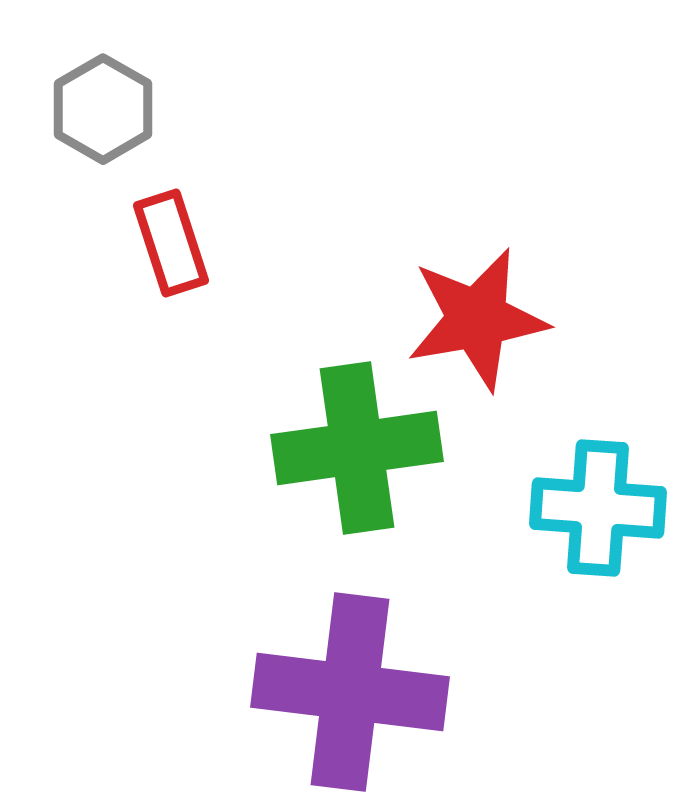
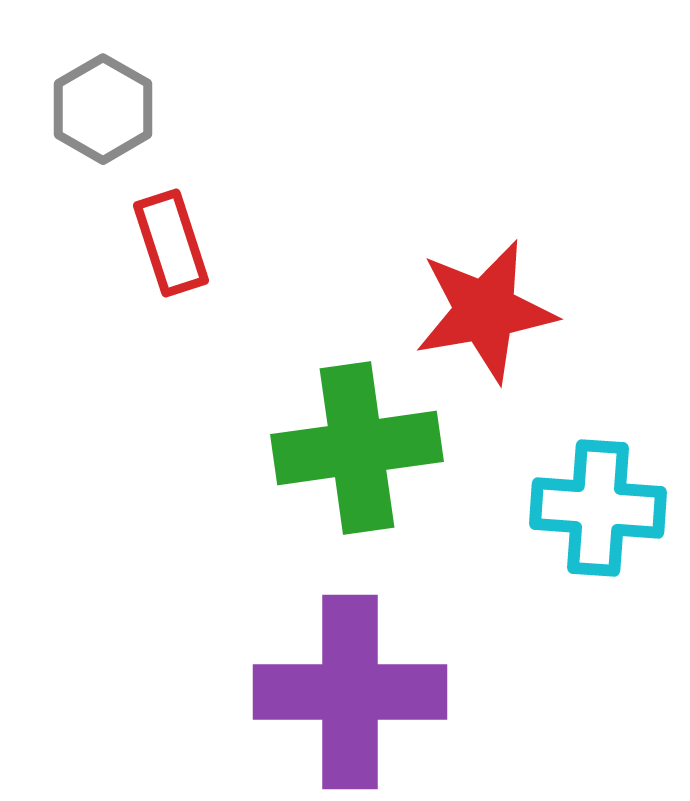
red star: moved 8 px right, 8 px up
purple cross: rotated 7 degrees counterclockwise
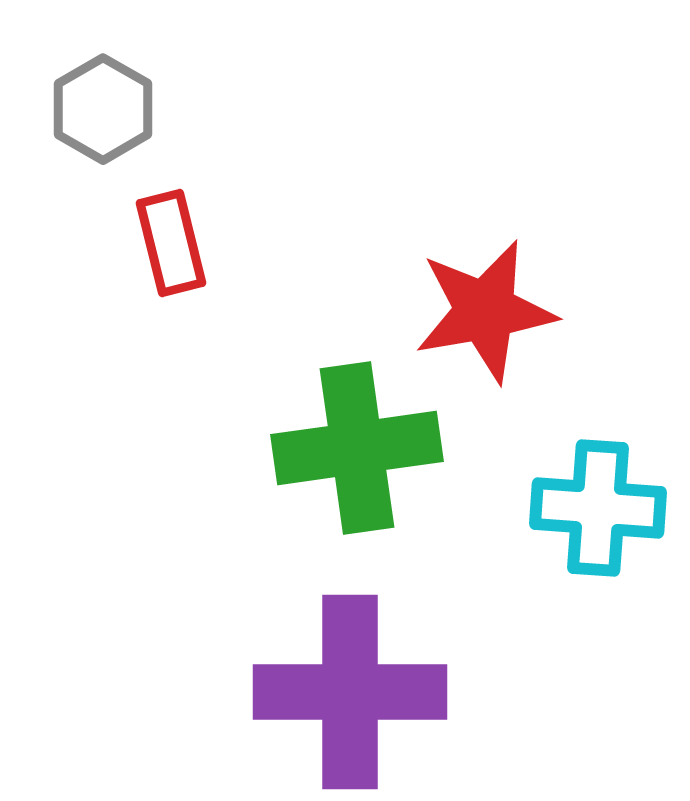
red rectangle: rotated 4 degrees clockwise
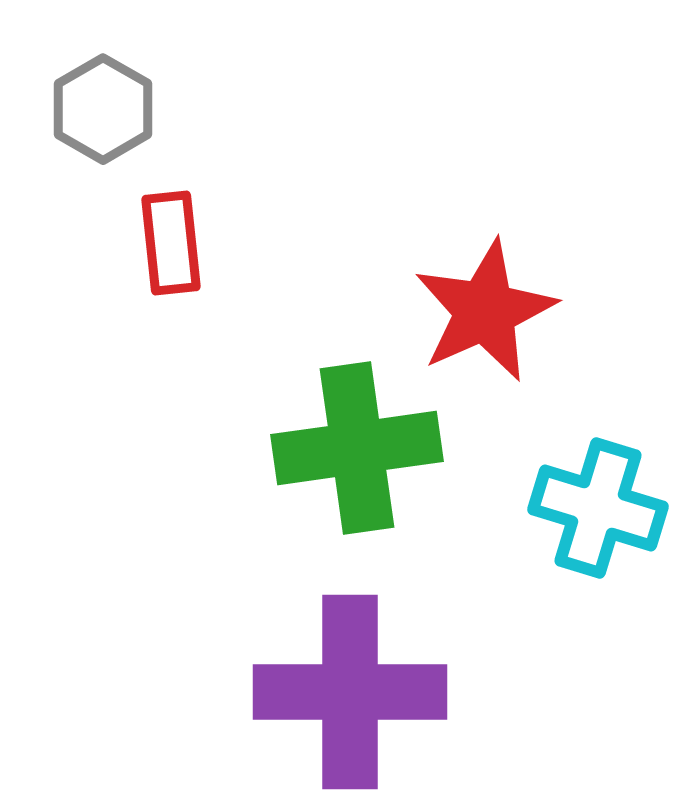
red rectangle: rotated 8 degrees clockwise
red star: rotated 14 degrees counterclockwise
cyan cross: rotated 13 degrees clockwise
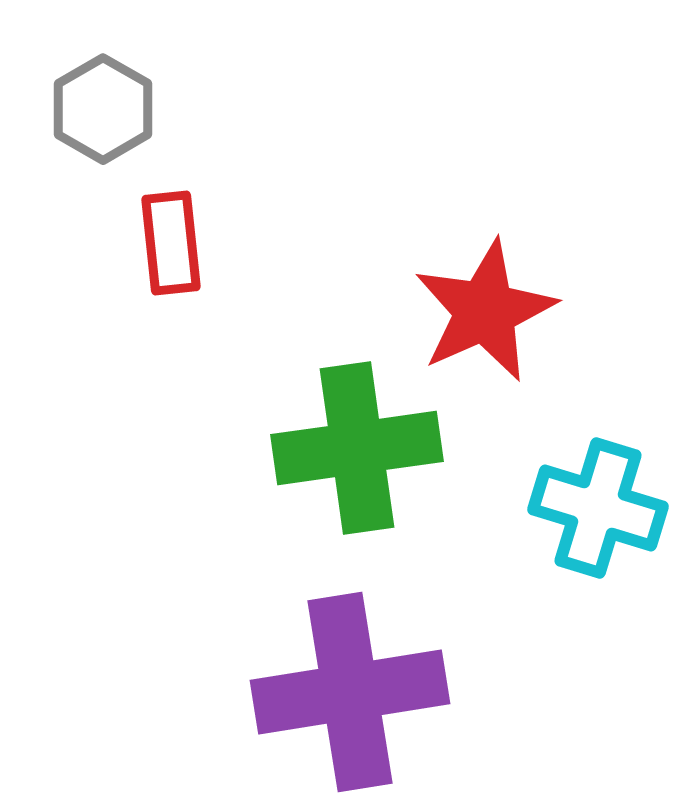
purple cross: rotated 9 degrees counterclockwise
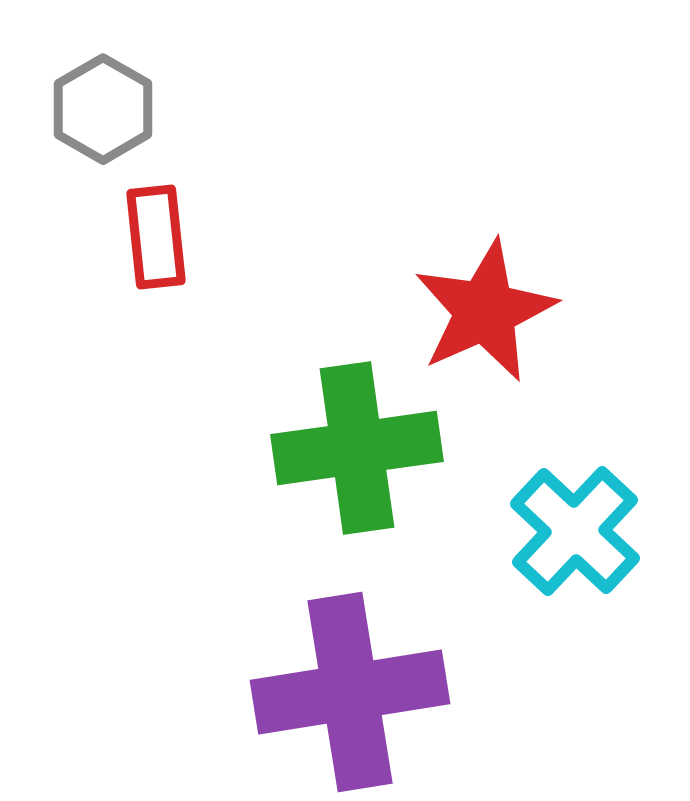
red rectangle: moved 15 px left, 6 px up
cyan cross: moved 23 px left, 23 px down; rotated 26 degrees clockwise
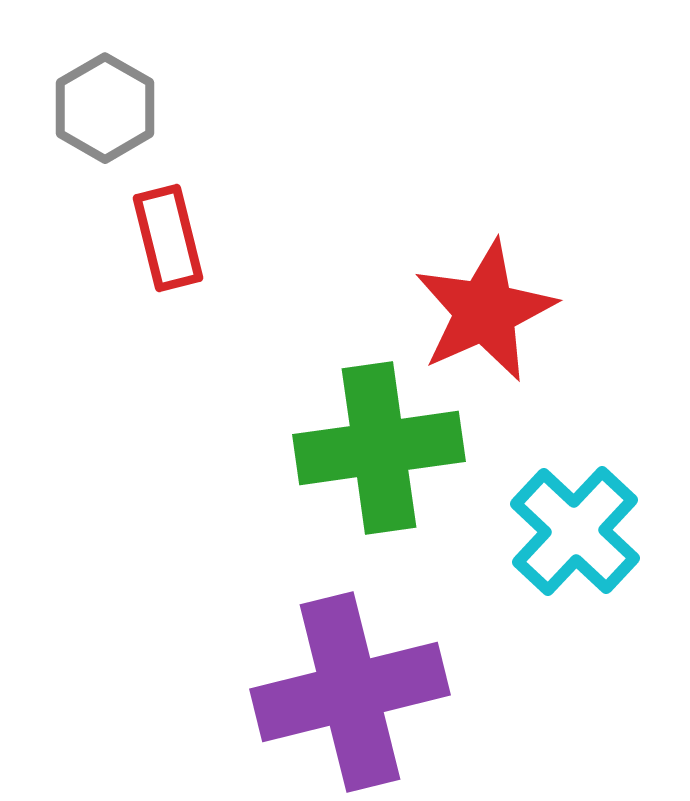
gray hexagon: moved 2 px right, 1 px up
red rectangle: moved 12 px right, 1 px down; rotated 8 degrees counterclockwise
green cross: moved 22 px right
purple cross: rotated 5 degrees counterclockwise
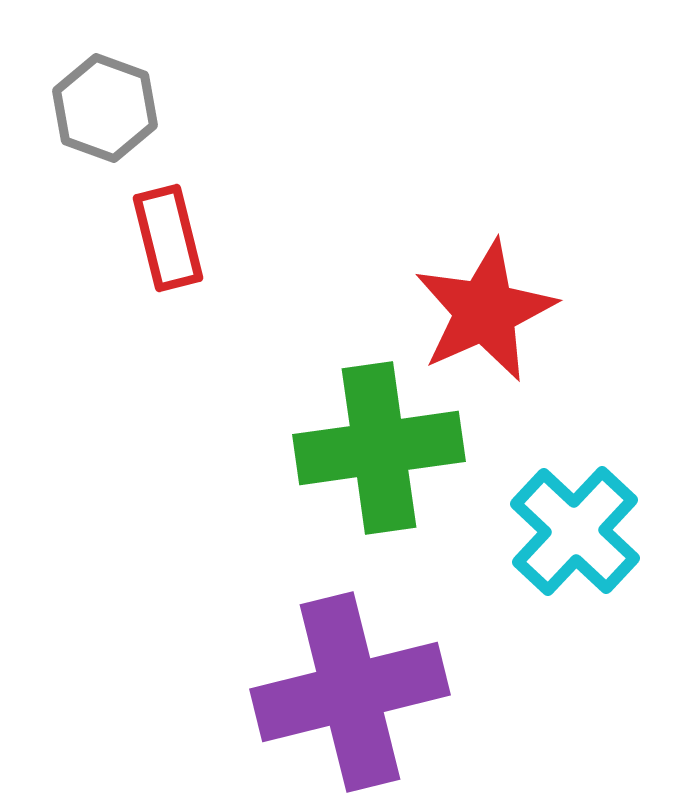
gray hexagon: rotated 10 degrees counterclockwise
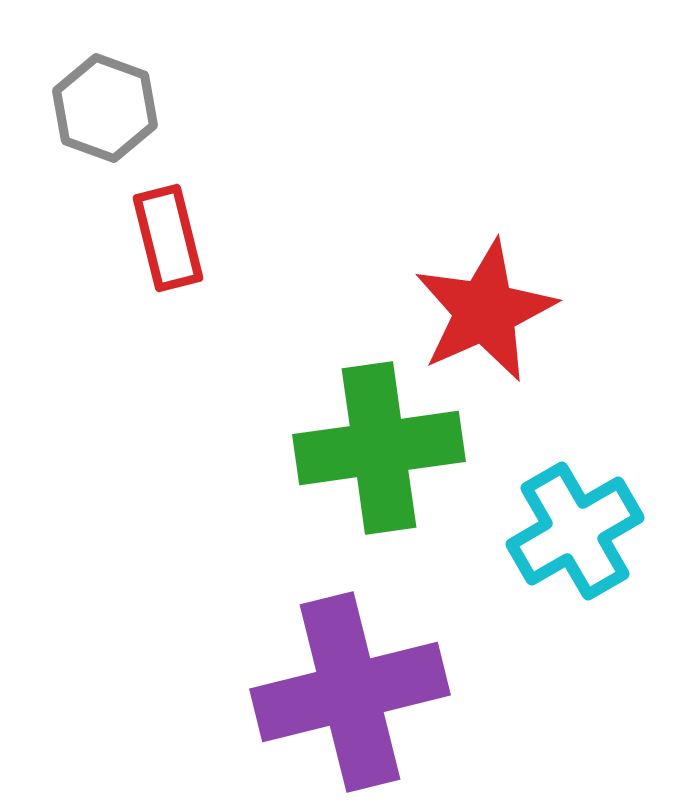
cyan cross: rotated 17 degrees clockwise
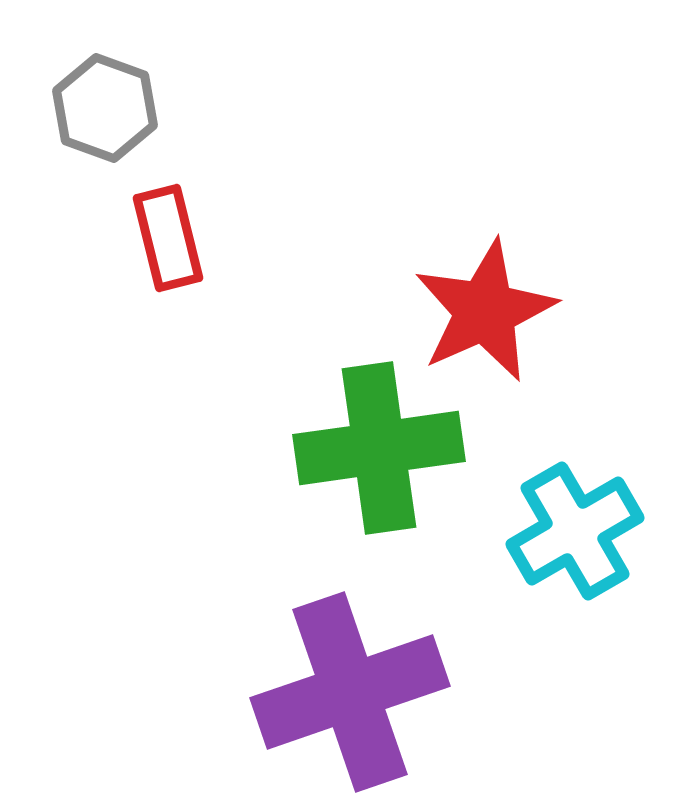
purple cross: rotated 5 degrees counterclockwise
